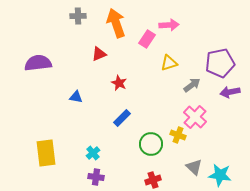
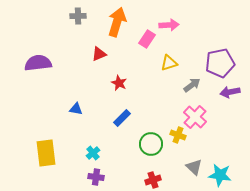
orange arrow: moved 1 px right, 1 px up; rotated 36 degrees clockwise
blue triangle: moved 12 px down
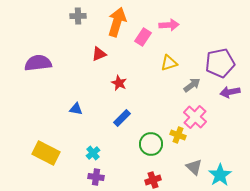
pink rectangle: moved 4 px left, 2 px up
yellow rectangle: rotated 56 degrees counterclockwise
cyan star: rotated 30 degrees clockwise
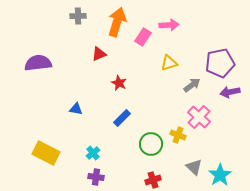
pink cross: moved 4 px right
